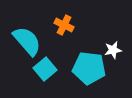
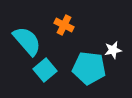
cyan square: moved 1 px down
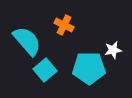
cyan pentagon: rotated 8 degrees counterclockwise
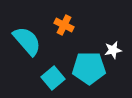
cyan square: moved 8 px right, 8 px down
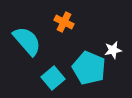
orange cross: moved 3 px up
cyan pentagon: rotated 24 degrees clockwise
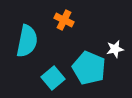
orange cross: moved 2 px up
cyan semicircle: rotated 52 degrees clockwise
white star: moved 2 px right, 1 px up
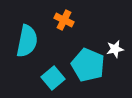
cyan pentagon: moved 1 px left, 3 px up
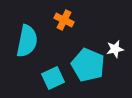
cyan square: rotated 15 degrees clockwise
